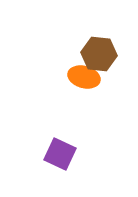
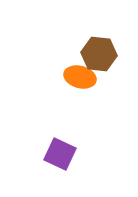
orange ellipse: moved 4 px left
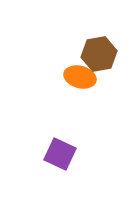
brown hexagon: rotated 16 degrees counterclockwise
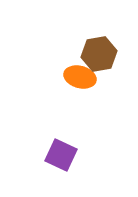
purple square: moved 1 px right, 1 px down
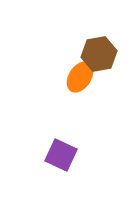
orange ellipse: rotated 72 degrees counterclockwise
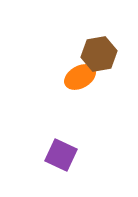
orange ellipse: rotated 28 degrees clockwise
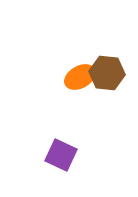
brown hexagon: moved 8 px right, 19 px down; rotated 16 degrees clockwise
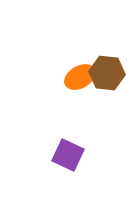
purple square: moved 7 px right
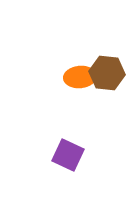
orange ellipse: rotated 24 degrees clockwise
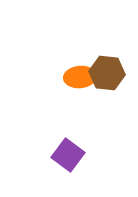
purple square: rotated 12 degrees clockwise
